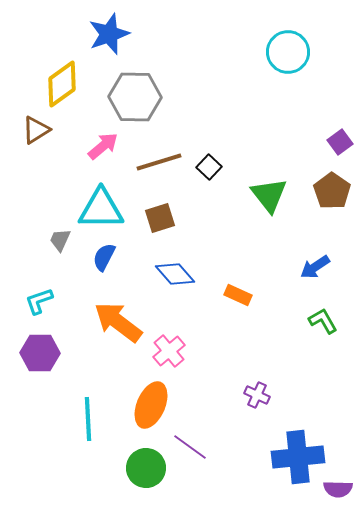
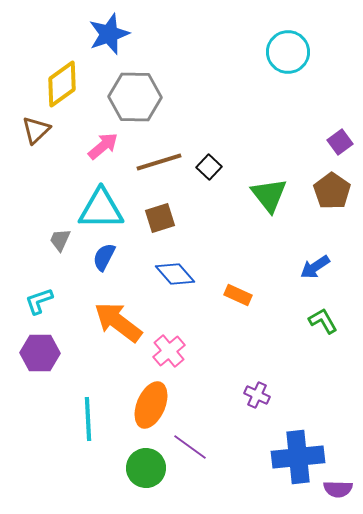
brown triangle: rotated 12 degrees counterclockwise
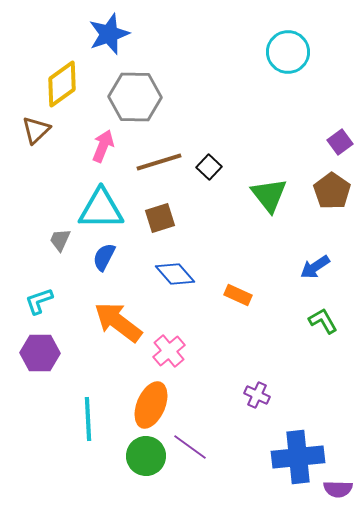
pink arrow: rotated 28 degrees counterclockwise
green circle: moved 12 px up
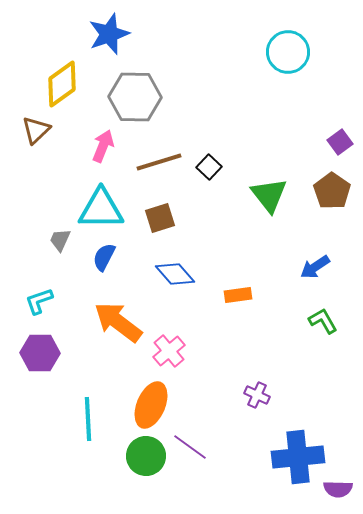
orange rectangle: rotated 32 degrees counterclockwise
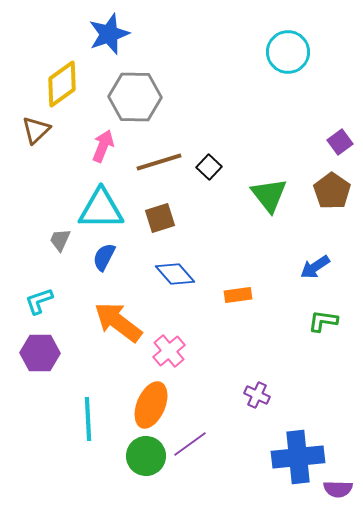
green L-shape: rotated 52 degrees counterclockwise
purple line: moved 3 px up; rotated 72 degrees counterclockwise
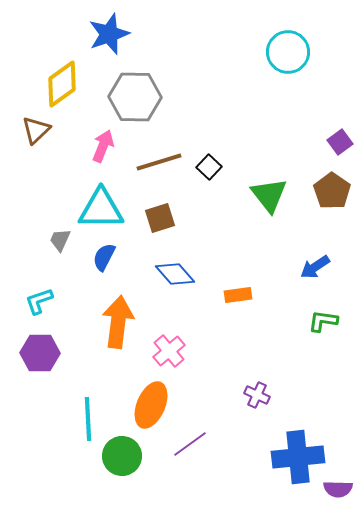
orange arrow: rotated 60 degrees clockwise
green circle: moved 24 px left
